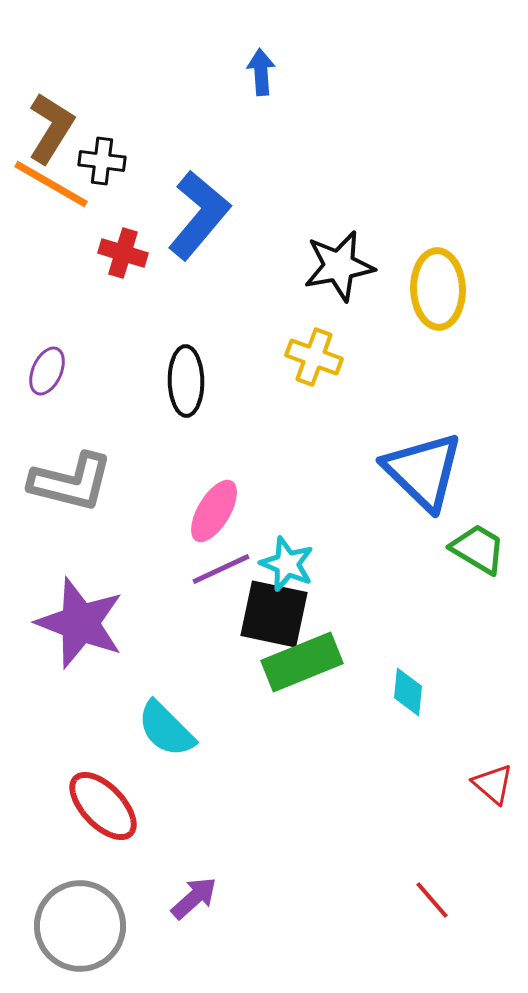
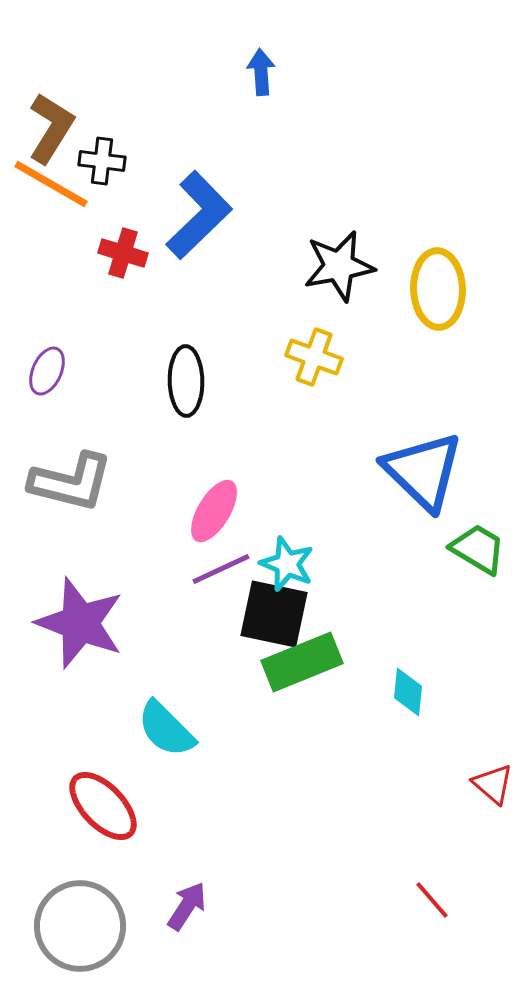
blue L-shape: rotated 6 degrees clockwise
purple arrow: moved 7 px left, 8 px down; rotated 15 degrees counterclockwise
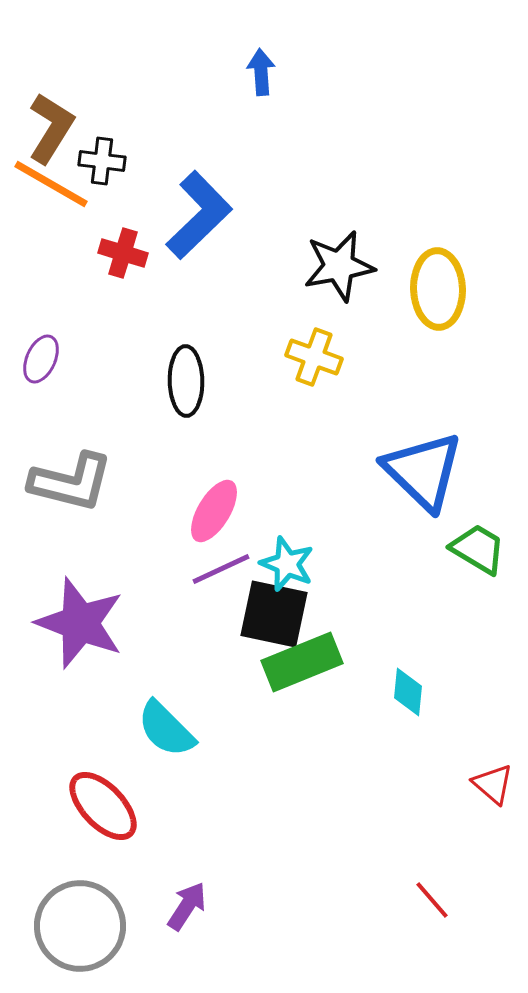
purple ellipse: moved 6 px left, 12 px up
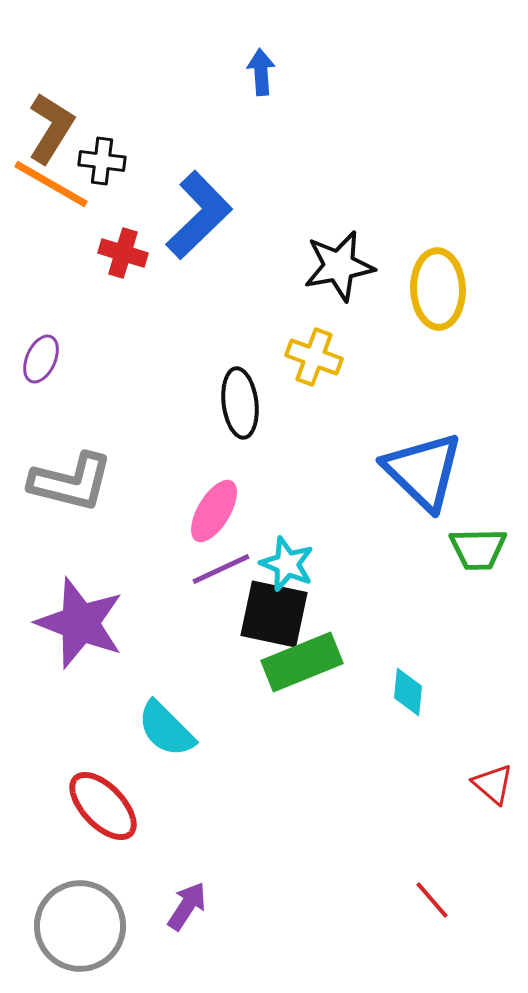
black ellipse: moved 54 px right, 22 px down; rotated 6 degrees counterclockwise
green trapezoid: rotated 148 degrees clockwise
